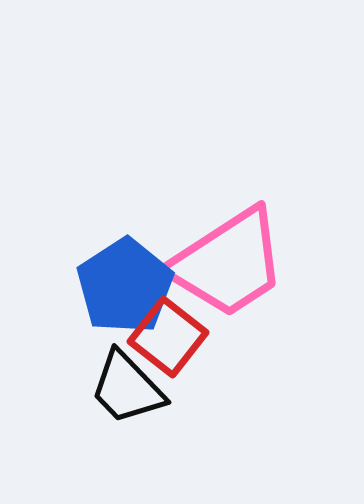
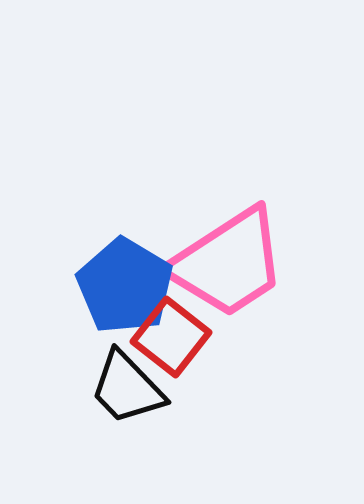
blue pentagon: rotated 8 degrees counterclockwise
red square: moved 3 px right
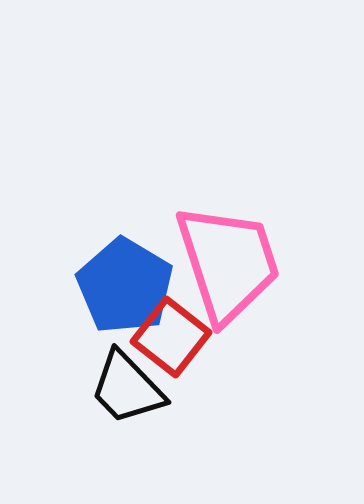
pink trapezoid: rotated 75 degrees counterclockwise
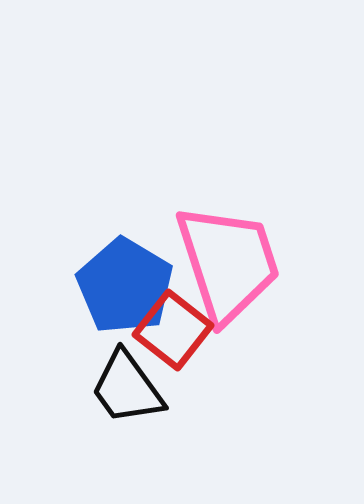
red square: moved 2 px right, 7 px up
black trapezoid: rotated 8 degrees clockwise
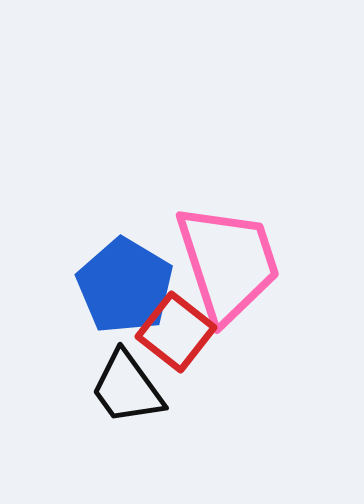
red square: moved 3 px right, 2 px down
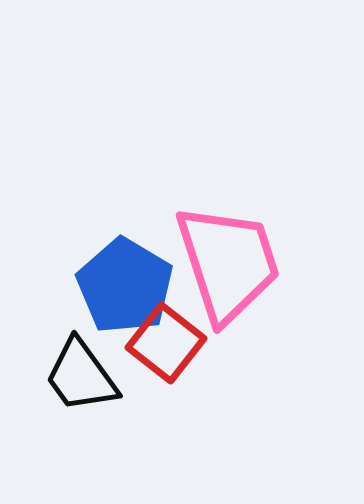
red square: moved 10 px left, 11 px down
black trapezoid: moved 46 px left, 12 px up
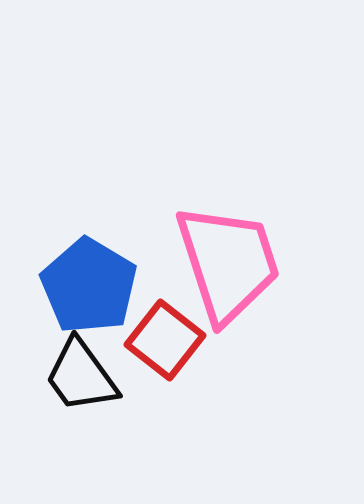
blue pentagon: moved 36 px left
red square: moved 1 px left, 3 px up
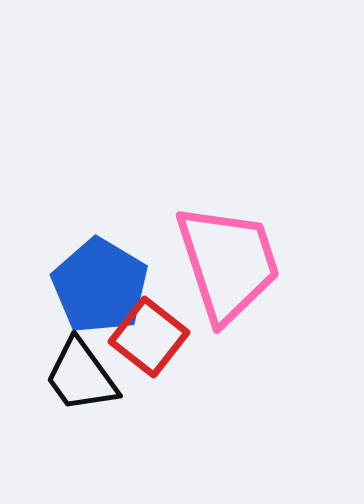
blue pentagon: moved 11 px right
red square: moved 16 px left, 3 px up
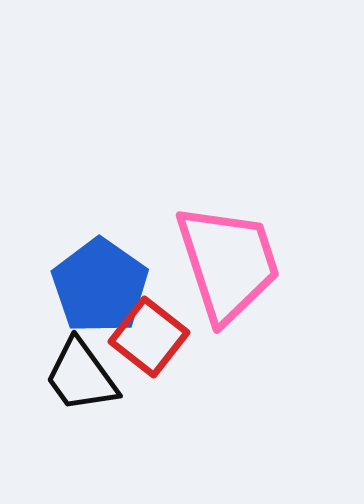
blue pentagon: rotated 4 degrees clockwise
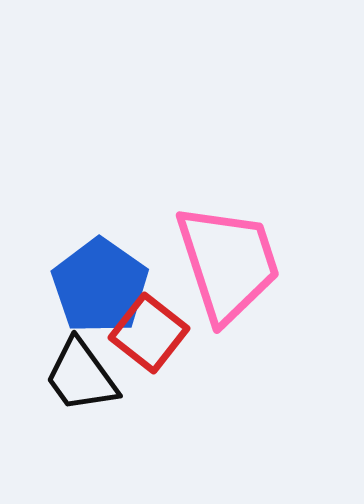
red square: moved 4 px up
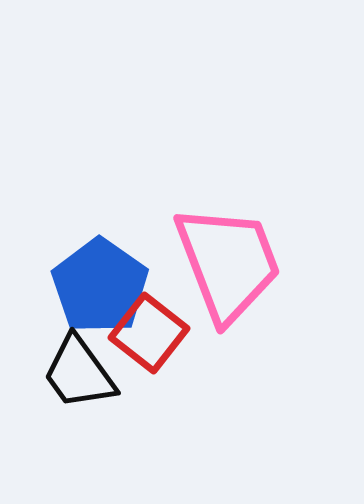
pink trapezoid: rotated 3 degrees counterclockwise
black trapezoid: moved 2 px left, 3 px up
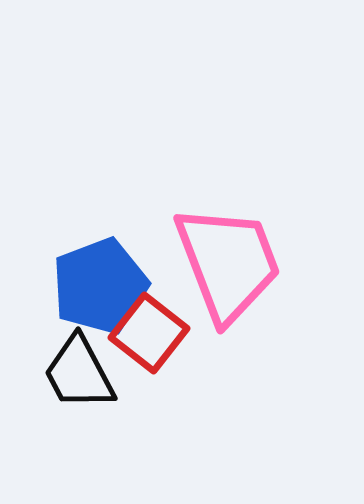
blue pentagon: rotated 16 degrees clockwise
black trapezoid: rotated 8 degrees clockwise
